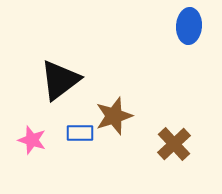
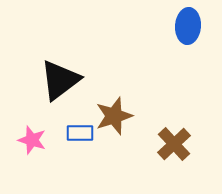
blue ellipse: moved 1 px left
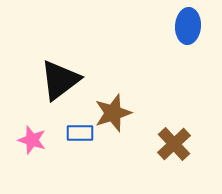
brown star: moved 1 px left, 3 px up
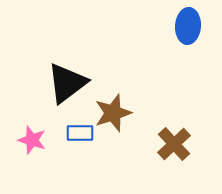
black triangle: moved 7 px right, 3 px down
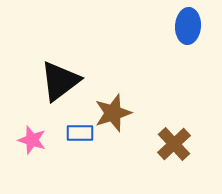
black triangle: moved 7 px left, 2 px up
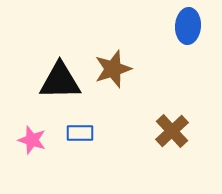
black triangle: rotated 36 degrees clockwise
brown star: moved 44 px up
brown cross: moved 2 px left, 13 px up
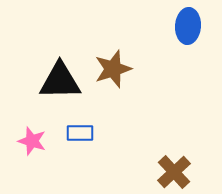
brown cross: moved 2 px right, 41 px down
pink star: moved 1 px down
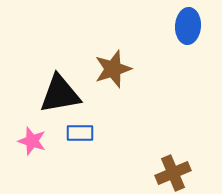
black triangle: moved 13 px down; rotated 9 degrees counterclockwise
brown cross: moved 1 px left, 1 px down; rotated 20 degrees clockwise
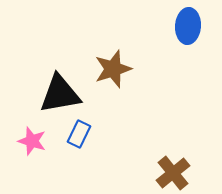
blue rectangle: moved 1 px left, 1 px down; rotated 64 degrees counterclockwise
brown cross: rotated 16 degrees counterclockwise
